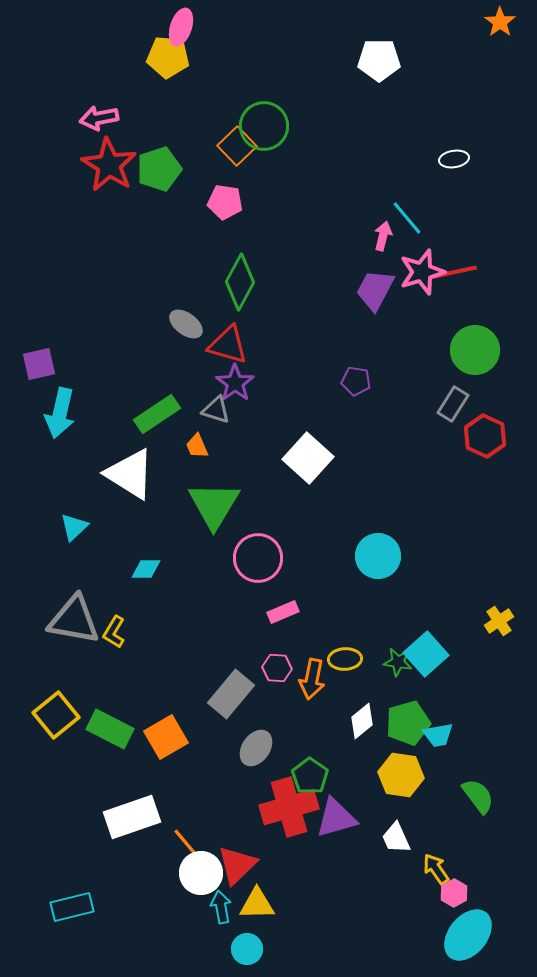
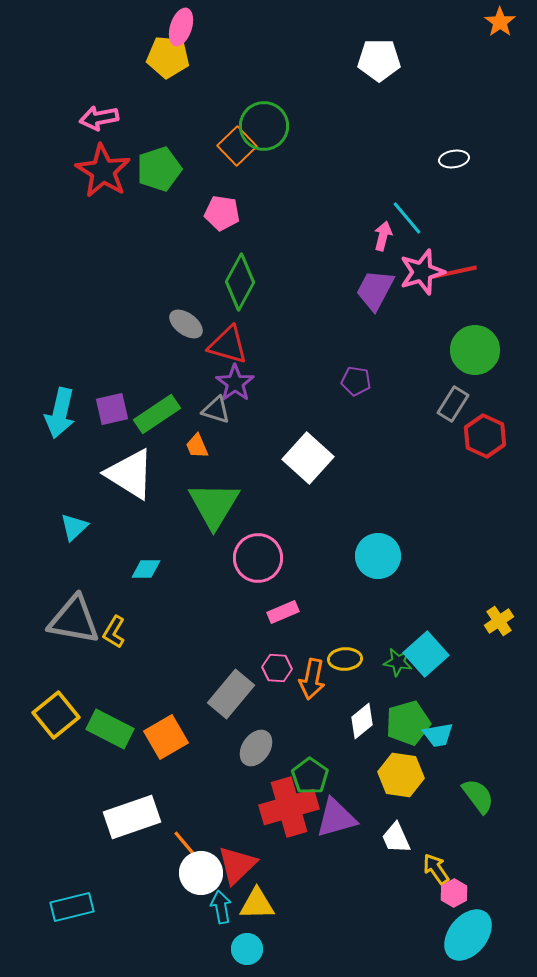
red star at (109, 165): moved 6 px left, 6 px down
pink pentagon at (225, 202): moved 3 px left, 11 px down
purple square at (39, 364): moved 73 px right, 45 px down
orange line at (186, 843): moved 2 px down
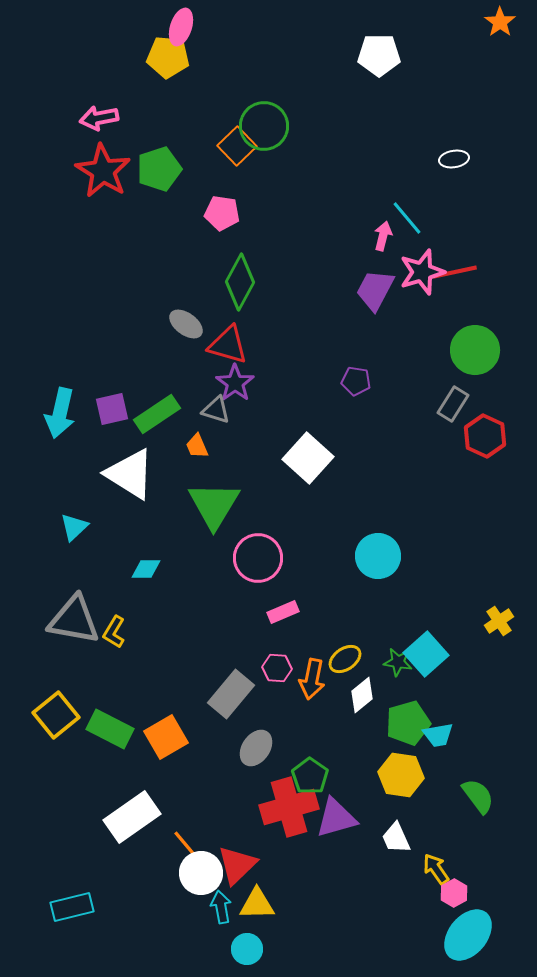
white pentagon at (379, 60): moved 5 px up
yellow ellipse at (345, 659): rotated 32 degrees counterclockwise
white diamond at (362, 721): moved 26 px up
white rectangle at (132, 817): rotated 16 degrees counterclockwise
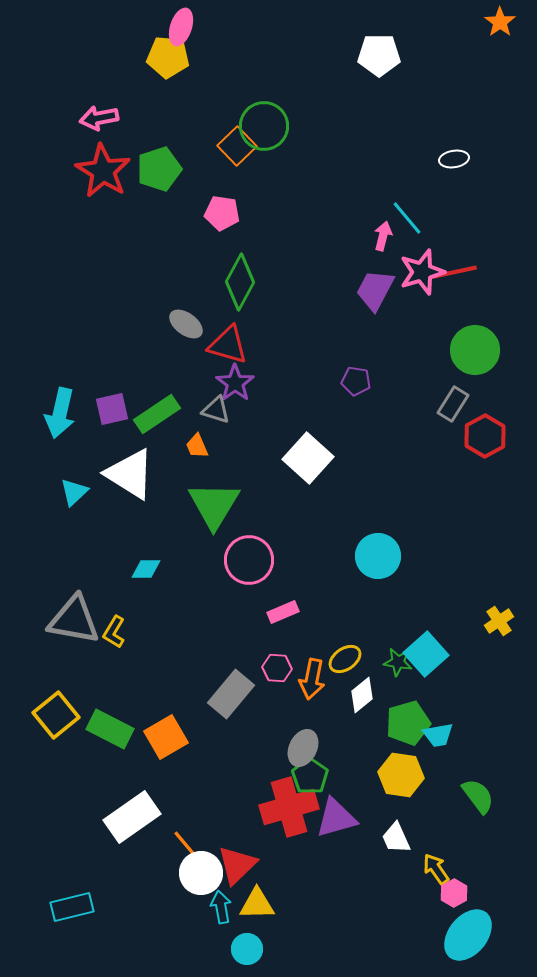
red hexagon at (485, 436): rotated 6 degrees clockwise
cyan triangle at (74, 527): moved 35 px up
pink circle at (258, 558): moved 9 px left, 2 px down
gray ellipse at (256, 748): moved 47 px right; rotated 9 degrees counterclockwise
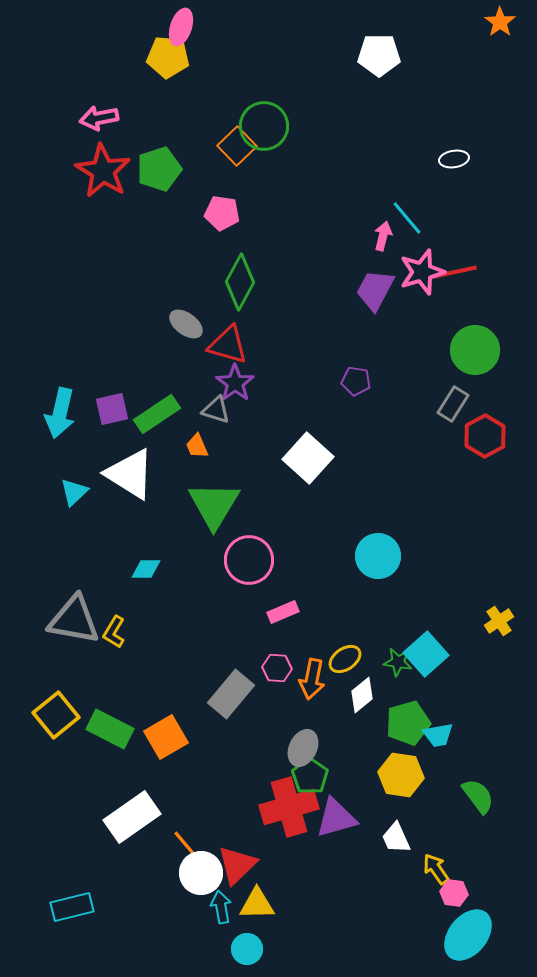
pink hexagon at (454, 893): rotated 24 degrees counterclockwise
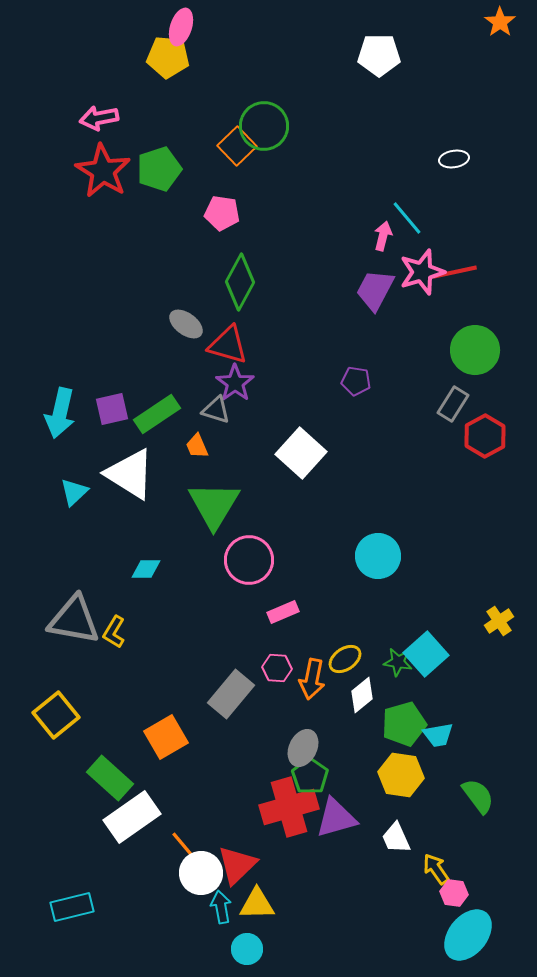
white square at (308, 458): moved 7 px left, 5 px up
green pentagon at (408, 723): moved 4 px left, 1 px down
green rectangle at (110, 729): moved 49 px down; rotated 15 degrees clockwise
orange line at (186, 845): moved 2 px left, 1 px down
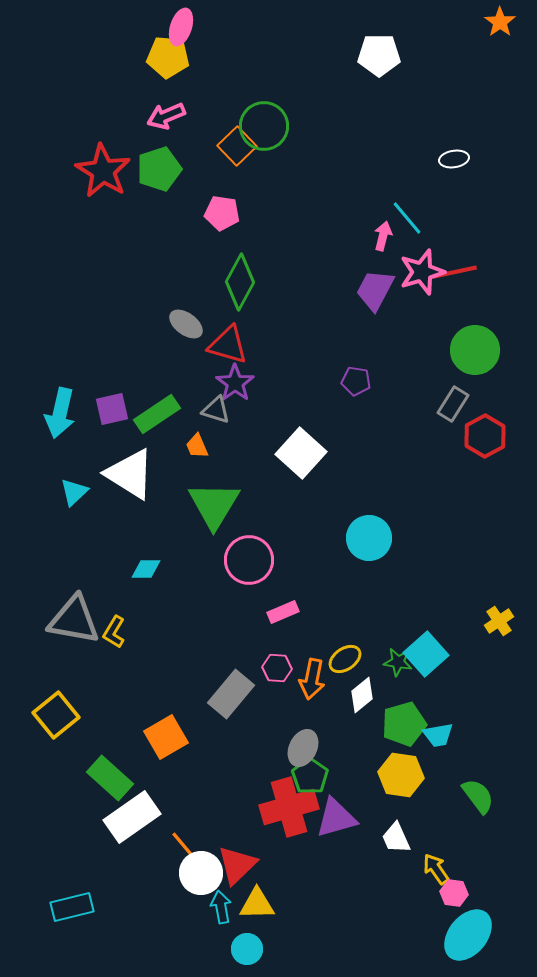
pink arrow at (99, 118): moved 67 px right, 2 px up; rotated 12 degrees counterclockwise
cyan circle at (378, 556): moved 9 px left, 18 px up
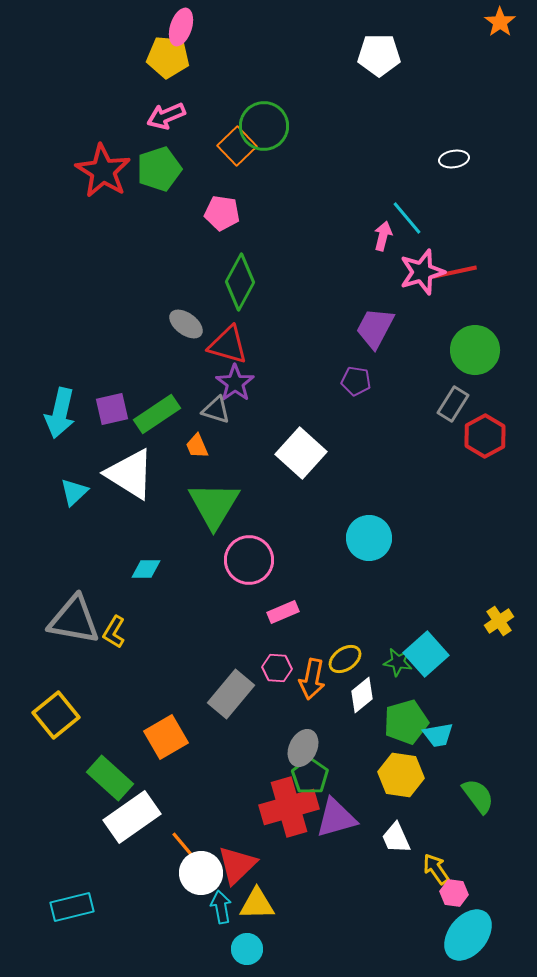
purple trapezoid at (375, 290): moved 38 px down
green pentagon at (404, 724): moved 2 px right, 2 px up
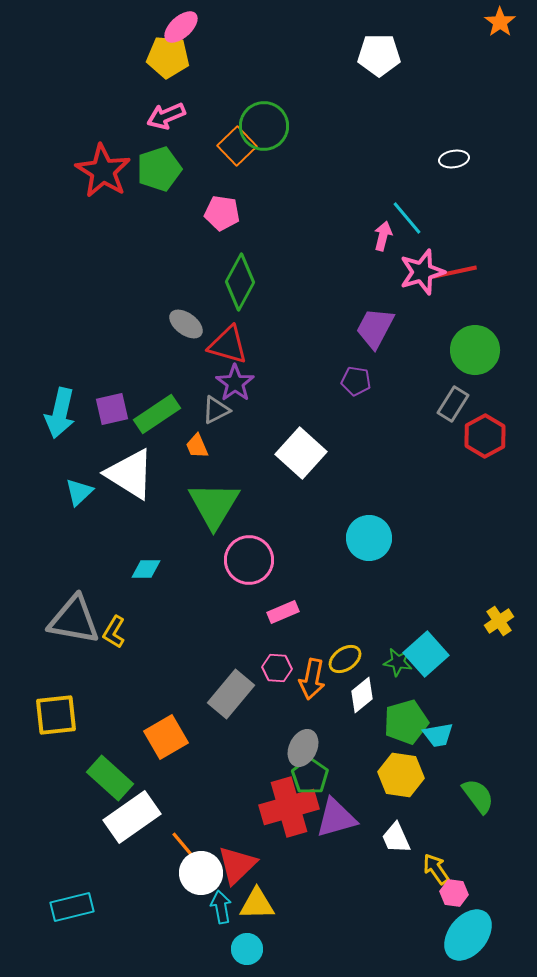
pink ellipse at (181, 27): rotated 30 degrees clockwise
gray triangle at (216, 410): rotated 44 degrees counterclockwise
cyan triangle at (74, 492): moved 5 px right
yellow square at (56, 715): rotated 33 degrees clockwise
